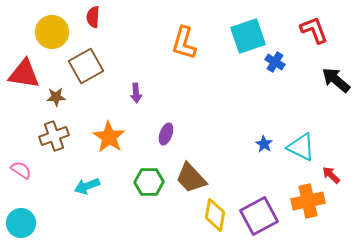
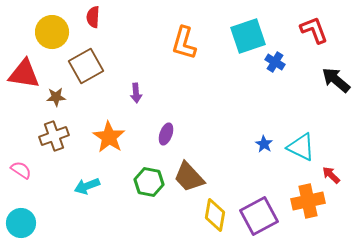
brown trapezoid: moved 2 px left, 1 px up
green hexagon: rotated 12 degrees clockwise
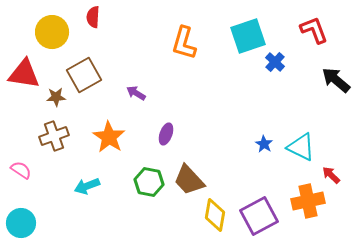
blue cross: rotated 12 degrees clockwise
brown square: moved 2 px left, 9 px down
purple arrow: rotated 126 degrees clockwise
brown trapezoid: moved 3 px down
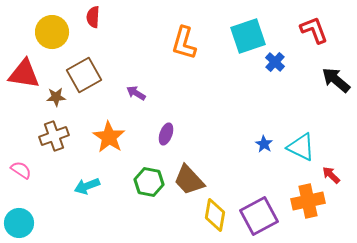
cyan circle: moved 2 px left
